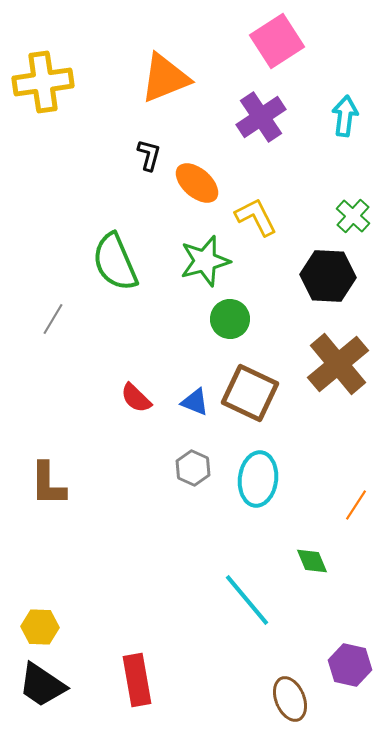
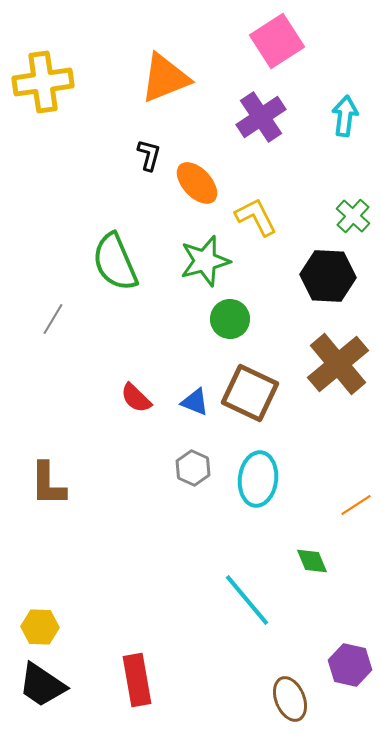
orange ellipse: rotated 6 degrees clockwise
orange line: rotated 24 degrees clockwise
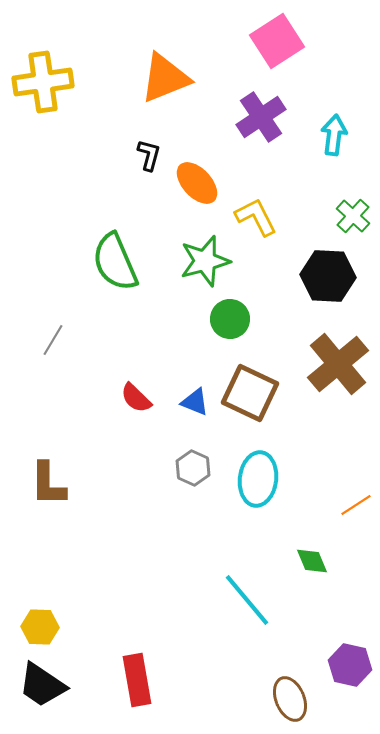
cyan arrow: moved 11 px left, 19 px down
gray line: moved 21 px down
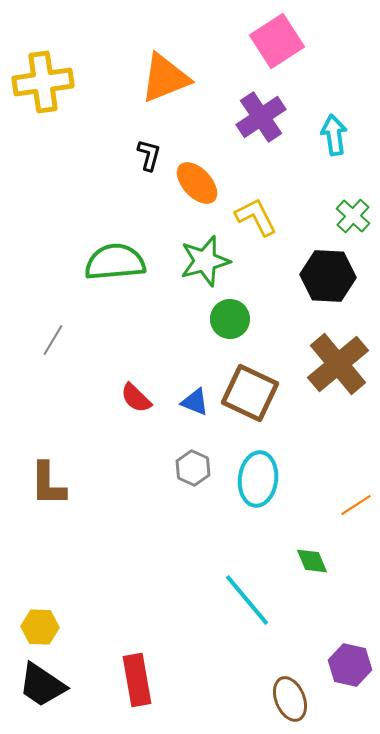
cyan arrow: rotated 15 degrees counterclockwise
green semicircle: rotated 108 degrees clockwise
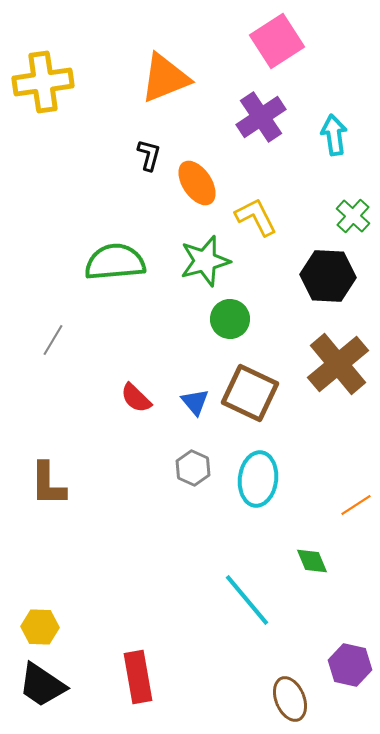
orange ellipse: rotated 9 degrees clockwise
blue triangle: rotated 28 degrees clockwise
red rectangle: moved 1 px right, 3 px up
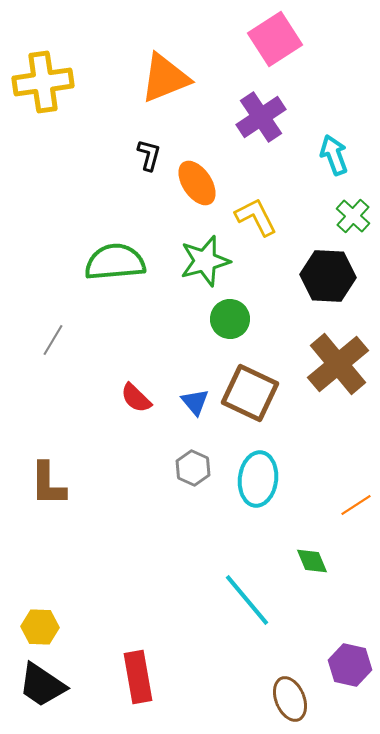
pink square: moved 2 px left, 2 px up
cyan arrow: moved 20 px down; rotated 12 degrees counterclockwise
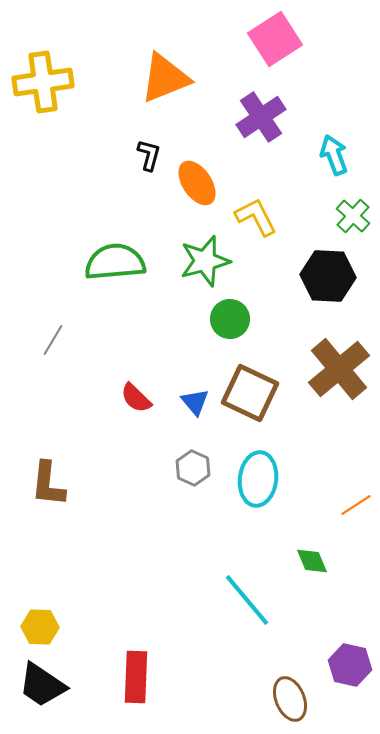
brown cross: moved 1 px right, 5 px down
brown L-shape: rotated 6 degrees clockwise
red rectangle: moved 2 px left; rotated 12 degrees clockwise
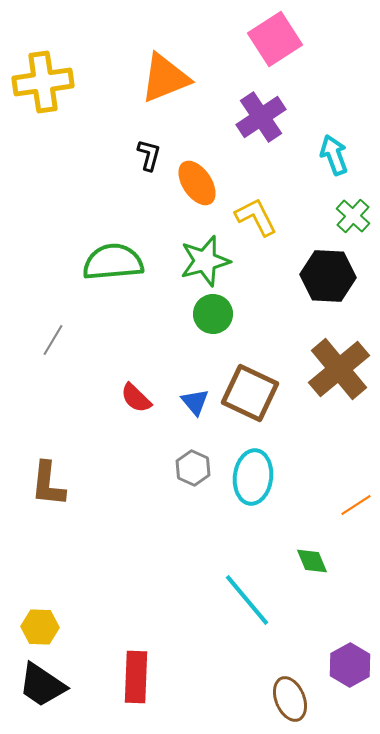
green semicircle: moved 2 px left
green circle: moved 17 px left, 5 px up
cyan ellipse: moved 5 px left, 2 px up
purple hexagon: rotated 18 degrees clockwise
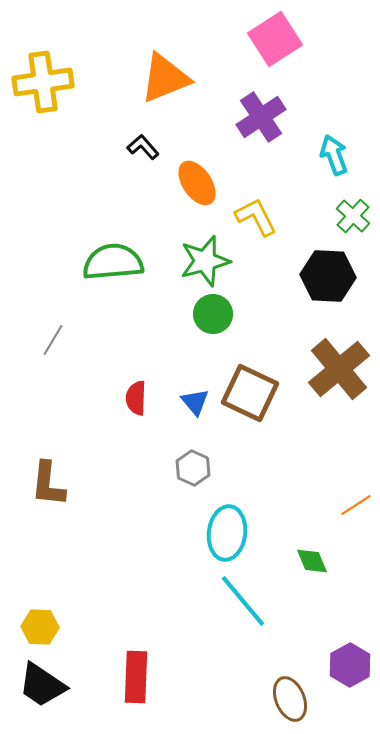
black L-shape: moved 6 px left, 8 px up; rotated 56 degrees counterclockwise
red semicircle: rotated 48 degrees clockwise
cyan ellipse: moved 26 px left, 56 px down
cyan line: moved 4 px left, 1 px down
